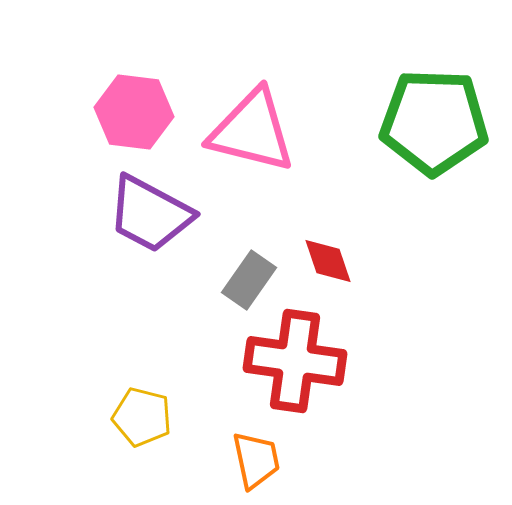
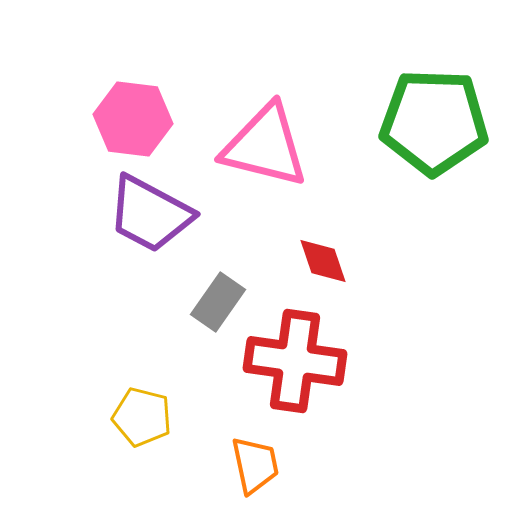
pink hexagon: moved 1 px left, 7 px down
pink triangle: moved 13 px right, 15 px down
red diamond: moved 5 px left
gray rectangle: moved 31 px left, 22 px down
orange trapezoid: moved 1 px left, 5 px down
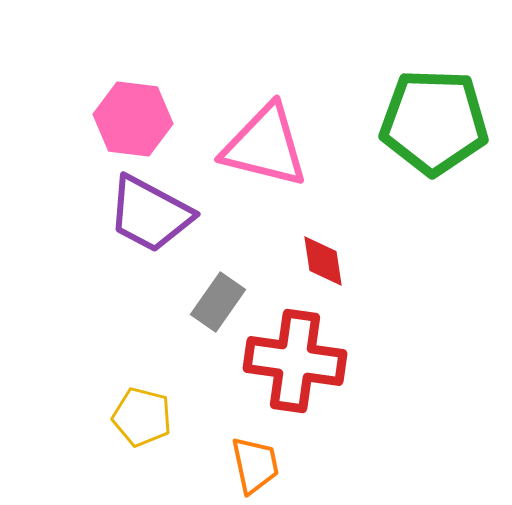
red diamond: rotated 10 degrees clockwise
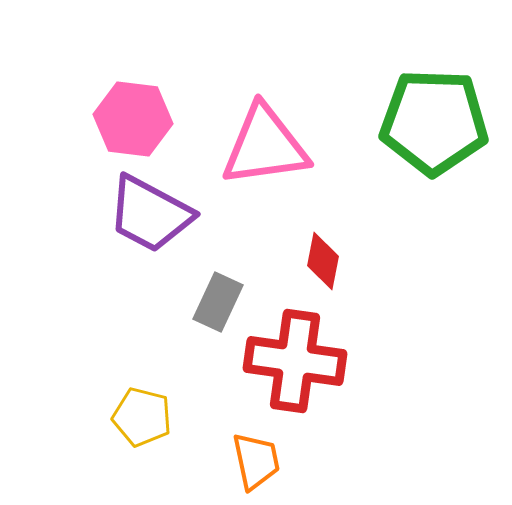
pink triangle: rotated 22 degrees counterclockwise
red diamond: rotated 20 degrees clockwise
gray rectangle: rotated 10 degrees counterclockwise
orange trapezoid: moved 1 px right, 4 px up
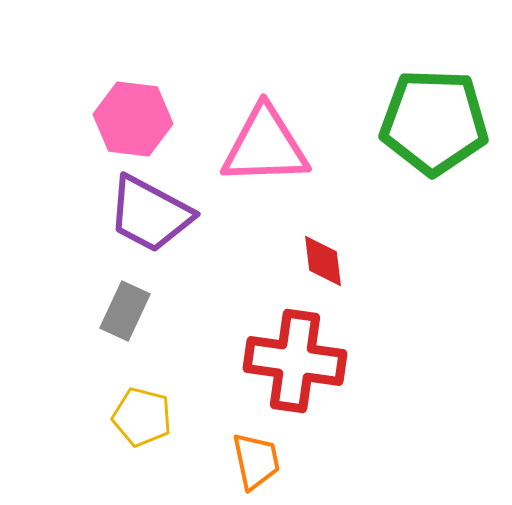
pink triangle: rotated 6 degrees clockwise
red diamond: rotated 18 degrees counterclockwise
gray rectangle: moved 93 px left, 9 px down
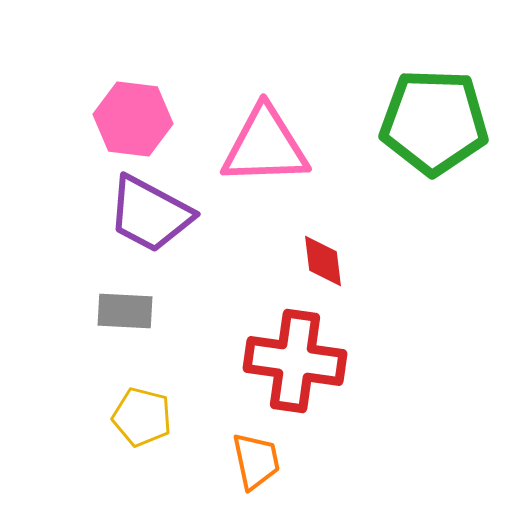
gray rectangle: rotated 68 degrees clockwise
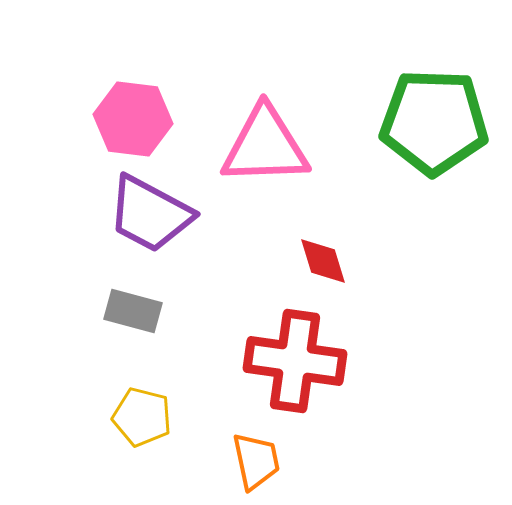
red diamond: rotated 10 degrees counterclockwise
gray rectangle: moved 8 px right; rotated 12 degrees clockwise
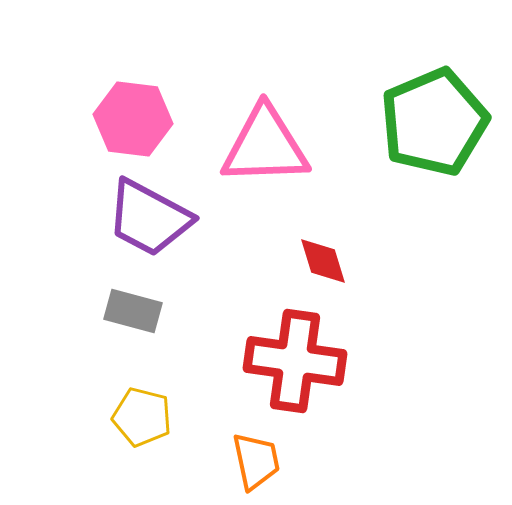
green pentagon: rotated 25 degrees counterclockwise
purple trapezoid: moved 1 px left, 4 px down
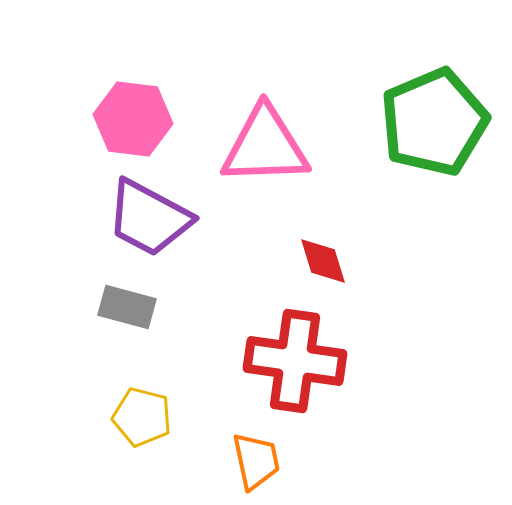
gray rectangle: moved 6 px left, 4 px up
